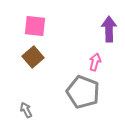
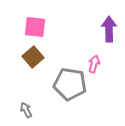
pink square: moved 1 px down
pink arrow: moved 1 px left, 2 px down
gray pentagon: moved 13 px left, 8 px up; rotated 12 degrees counterclockwise
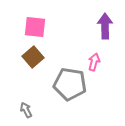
purple arrow: moved 4 px left, 3 px up
pink arrow: moved 2 px up
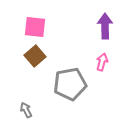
brown square: moved 2 px right, 1 px up
pink arrow: moved 8 px right
gray pentagon: rotated 20 degrees counterclockwise
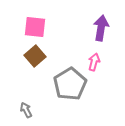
purple arrow: moved 4 px left, 2 px down; rotated 10 degrees clockwise
pink arrow: moved 8 px left
gray pentagon: rotated 20 degrees counterclockwise
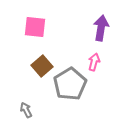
brown square: moved 7 px right, 10 px down
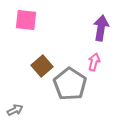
pink square: moved 9 px left, 7 px up
gray pentagon: rotated 8 degrees counterclockwise
gray arrow: moved 11 px left; rotated 91 degrees clockwise
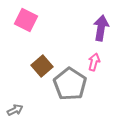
pink square: rotated 20 degrees clockwise
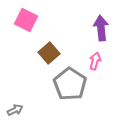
purple arrow: rotated 15 degrees counterclockwise
pink arrow: moved 1 px right, 1 px up
brown square: moved 7 px right, 13 px up
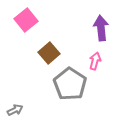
pink square: rotated 25 degrees clockwise
